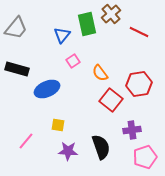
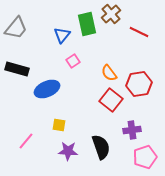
orange semicircle: moved 9 px right
yellow square: moved 1 px right
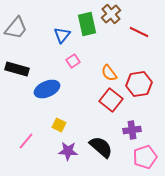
yellow square: rotated 16 degrees clockwise
black semicircle: rotated 30 degrees counterclockwise
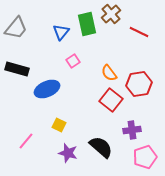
blue triangle: moved 1 px left, 3 px up
purple star: moved 2 px down; rotated 12 degrees clockwise
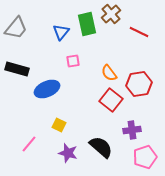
pink square: rotated 24 degrees clockwise
pink line: moved 3 px right, 3 px down
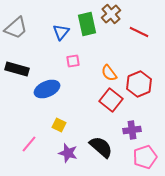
gray trapezoid: rotated 10 degrees clockwise
red hexagon: rotated 15 degrees counterclockwise
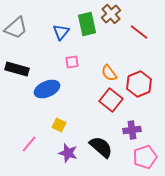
red line: rotated 12 degrees clockwise
pink square: moved 1 px left, 1 px down
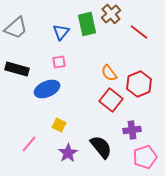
pink square: moved 13 px left
black semicircle: rotated 10 degrees clockwise
purple star: rotated 24 degrees clockwise
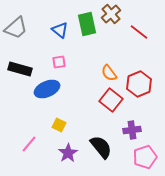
blue triangle: moved 1 px left, 2 px up; rotated 30 degrees counterclockwise
black rectangle: moved 3 px right
